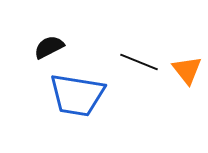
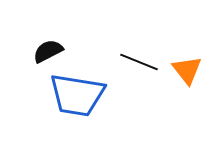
black semicircle: moved 1 px left, 4 px down
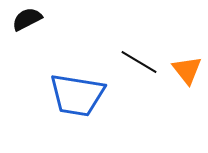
black semicircle: moved 21 px left, 32 px up
black line: rotated 9 degrees clockwise
